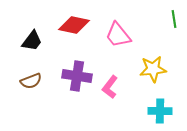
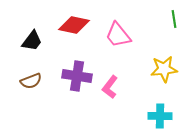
yellow star: moved 11 px right
cyan cross: moved 5 px down
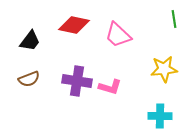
pink trapezoid: rotated 8 degrees counterclockwise
black trapezoid: moved 2 px left
purple cross: moved 5 px down
brown semicircle: moved 2 px left, 2 px up
pink L-shape: rotated 110 degrees counterclockwise
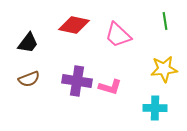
green line: moved 9 px left, 2 px down
black trapezoid: moved 2 px left, 2 px down
cyan cross: moved 5 px left, 8 px up
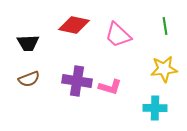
green line: moved 5 px down
black trapezoid: rotated 50 degrees clockwise
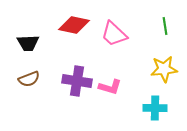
pink trapezoid: moved 4 px left, 1 px up
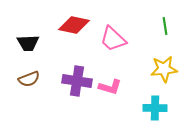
pink trapezoid: moved 1 px left, 5 px down
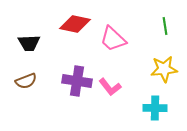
red diamond: moved 1 px right, 1 px up
black trapezoid: moved 1 px right
brown semicircle: moved 3 px left, 2 px down
pink L-shape: rotated 35 degrees clockwise
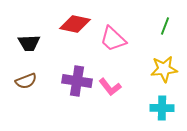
green line: rotated 30 degrees clockwise
cyan cross: moved 7 px right
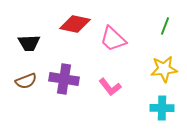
purple cross: moved 13 px left, 2 px up
